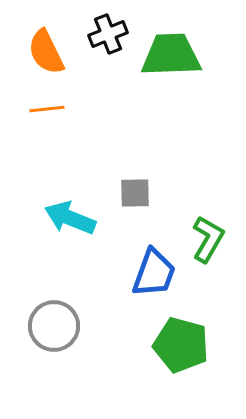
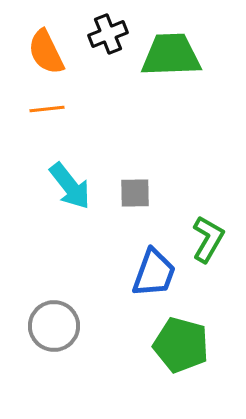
cyan arrow: moved 32 px up; rotated 150 degrees counterclockwise
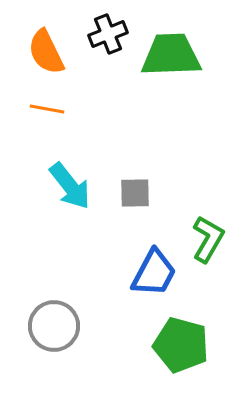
orange line: rotated 16 degrees clockwise
blue trapezoid: rotated 8 degrees clockwise
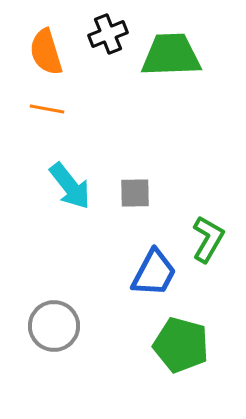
orange semicircle: rotated 9 degrees clockwise
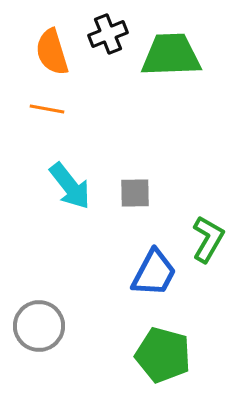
orange semicircle: moved 6 px right
gray circle: moved 15 px left
green pentagon: moved 18 px left, 10 px down
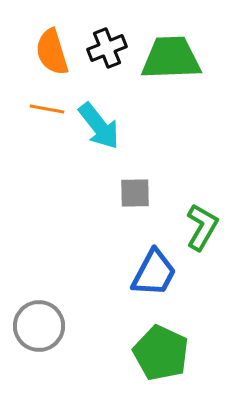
black cross: moved 1 px left, 14 px down
green trapezoid: moved 3 px down
cyan arrow: moved 29 px right, 60 px up
green L-shape: moved 6 px left, 12 px up
green pentagon: moved 2 px left, 2 px up; rotated 10 degrees clockwise
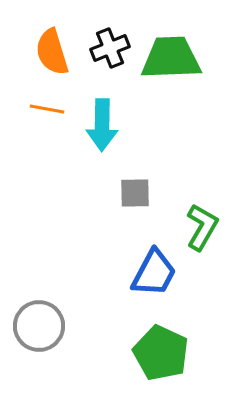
black cross: moved 3 px right
cyan arrow: moved 3 px right, 1 px up; rotated 39 degrees clockwise
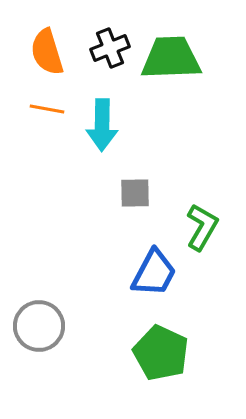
orange semicircle: moved 5 px left
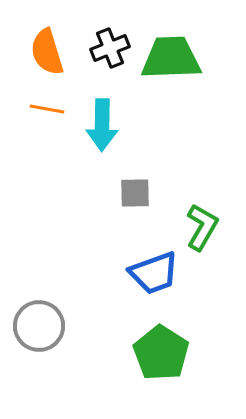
blue trapezoid: rotated 42 degrees clockwise
green pentagon: rotated 8 degrees clockwise
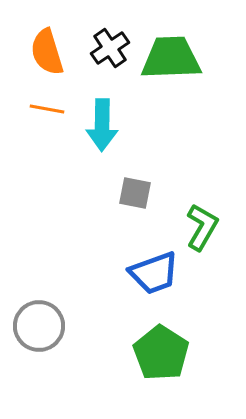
black cross: rotated 12 degrees counterclockwise
gray square: rotated 12 degrees clockwise
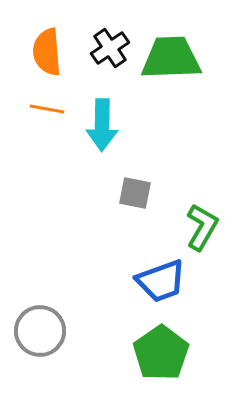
orange semicircle: rotated 12 degrees clockwise
blue trapezoid: moved 7 px right, 8 px down
gray circle: moved 1 px right, 5 px down
green pentagon: rotated 4 degrees clockwise
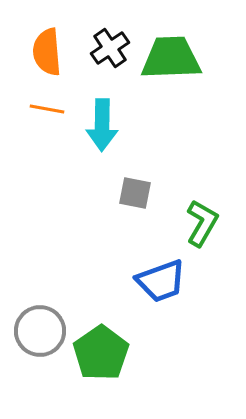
green L-shape: moved 4 px up
green pentagon: moved 60 px left
